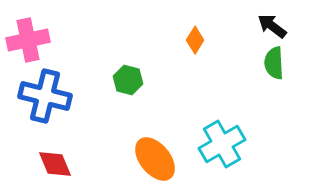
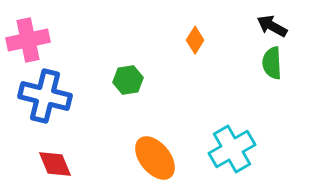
black arrow: rotated 8 degrees counterclockwise
green semicircle: moved 2 px left
green hexagon: rotated 24 degrees counterclockwise
cyan cross: moved 10 px right, 5 px down
orange ellipse: moved 1 px up
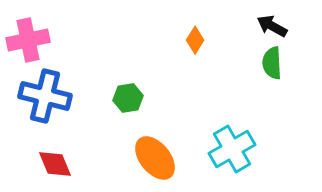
green hexagon: moved 18 px down
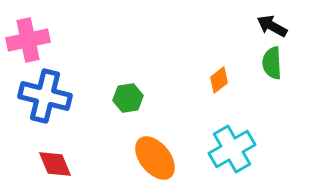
orange diamond: moved 24 px right, 40 px down; rotated 20 degrees clockwise
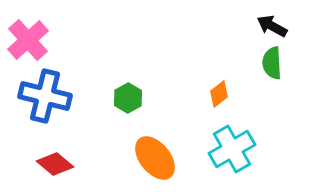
pink cross: rotated 30 degrees counterclockwise
orange diamond: moved 14 px down
green hexagon: rotated 20 degrees counterclockwise
red diamond: rotated 27 degrees counterclockwise
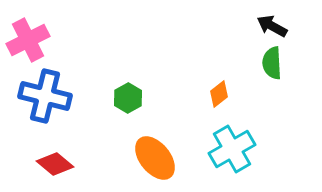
pink cross: rotated 15 degrees clockwise
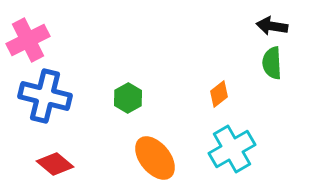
black arrow: rotated 20 degrees counterclockwise
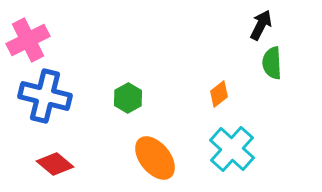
black arrow: moved 11 px left, 1 px up; rotated 108 degrees clockwise
cyan cross: rotated 18 degrees counterclockwise
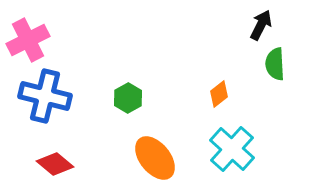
green semicircle: moved 3 px right, 1 px down
